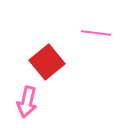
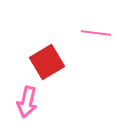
red square: rotated 8 degrees clockwise
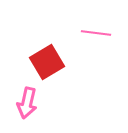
pink arrow: moved 1 px down
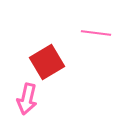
pink arrow: moved 4 px up
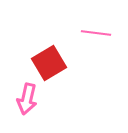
red square: moved 2 px right, 1 px down
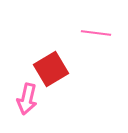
red square: moved 2 px right, 6 px down
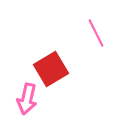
pink line: rotated 56 degrees clockwise
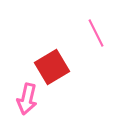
red square: moved 1 px right, 2 px up
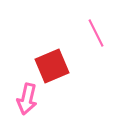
red square: moved 1 px up; rotated 8 degrees clockwise
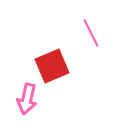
pink line: moved 5 px left
